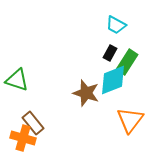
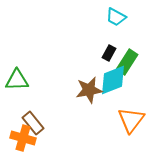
cyan trapezoid: moved 8 px up
black rectangle: moved 1 px left
green triangle: rotated 20 degrees counterclockwise
brown star: moved 3 px right, 3 px up; rotated 28 degrees counterclockwise
orange triangle: moved 1 px right
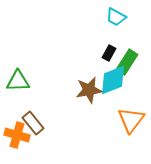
green triangle: moved 1 px right, 1 px down
orange cross: moved 6 px left, 3 px up
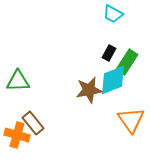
cyan trapezoid: moved 3 px left, 3 px up
orange triangle: rotated 12 degrees counterclockwise
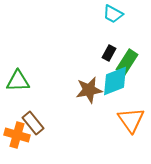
cyan diamond: moved 2 px right, 1 px down
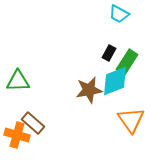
cyan trapezoid: moved 6 px right
brown rectangle: rotated 10 degrees counterclockwise
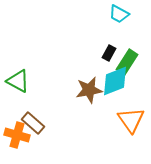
green triangle: rotated 30 degrees clockwise
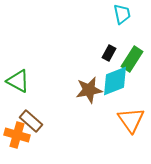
cyan trapezoid: moved 3 px right; rotated 130 degrees counterclockwise
green rectangle: moved 5 px right, 3 px up
brown rectangle: moved 2 px left, 2 px up
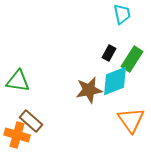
green triangle: rotated 20 degrees counterclockwise
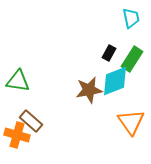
cyan trapezoid: moved 9 px right, 4 px down
orange triangle: moved 2 px down
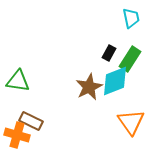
green rectangle: moved 2 px left
brown star: moved 3 px up; rotated 16 degrees counterclockwise
brown rectangle: rotated 15 degrees counterclockwise
